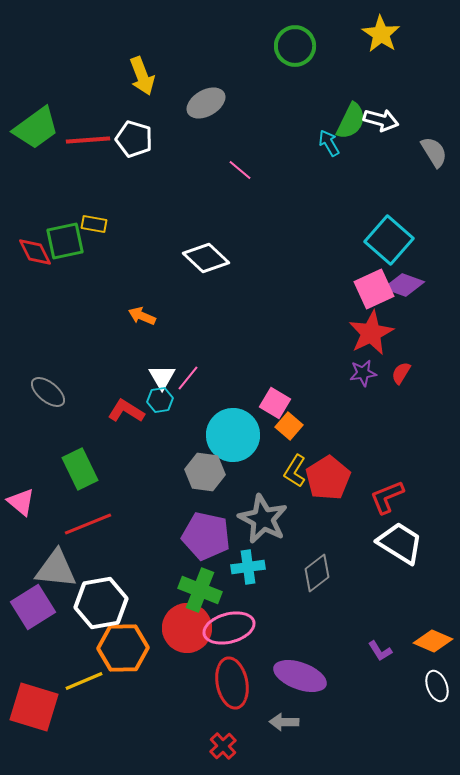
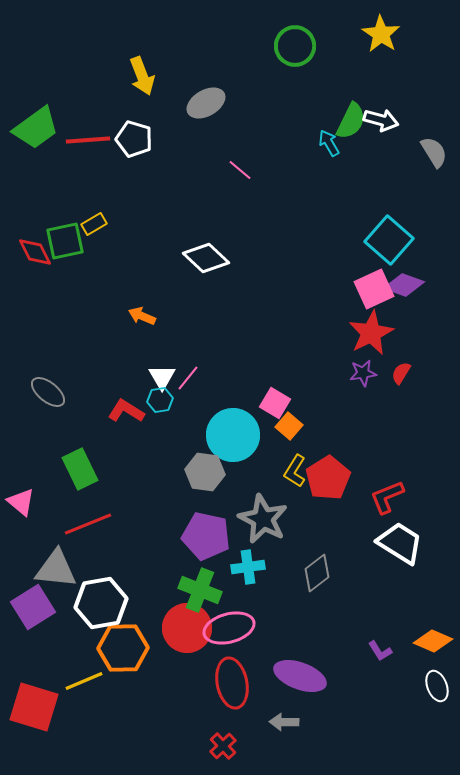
yellow rectangle at (94, 224): rotated 40 degrees counterclockwise
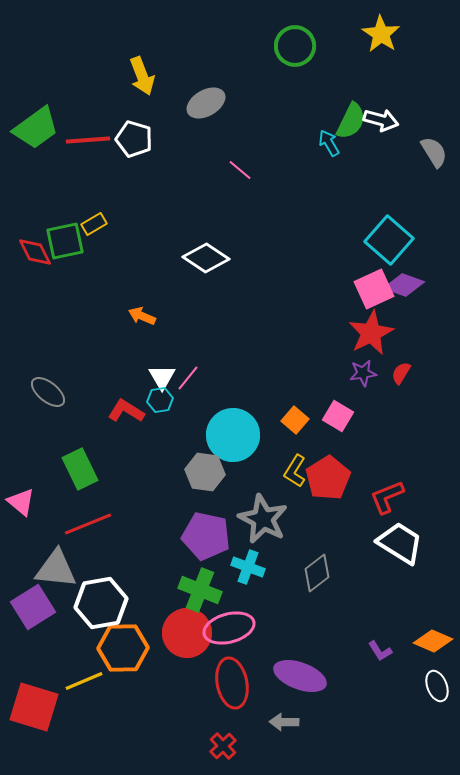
white diamond at (206, 258): rotated 9 degrees counterclockwise
pink square at (275, 403): moved 63 px right, 13 px down
orange square at (289, 426): moved 6 px right, 6 px up
cyan cross at (248, 567): rotated 28 degrees clockwise
red circle at (187, 628): moved 5 px down
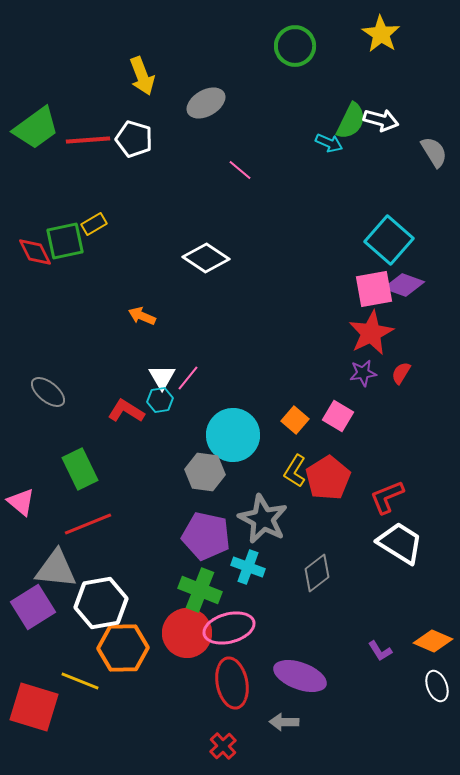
cyan arrow at (329, 143): rotated 144 degrees clockwise
pink square at (374, 289): rotated 15 degrees clockwise
yellow line at (84, 681): moved 4 px left; rotated 45 degrees clockwise
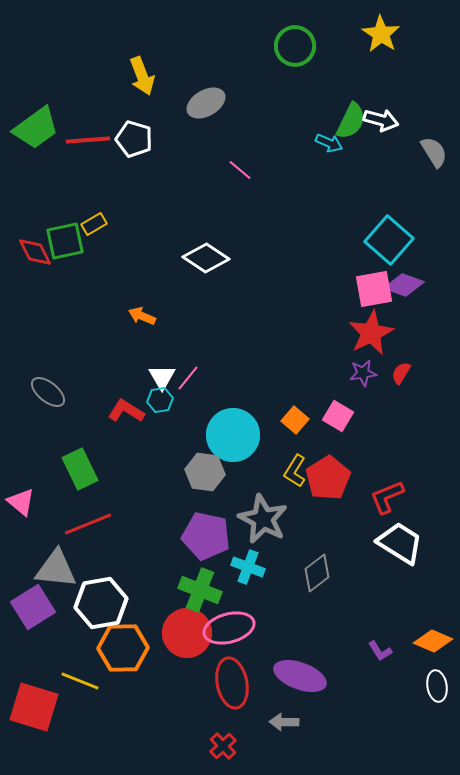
white ellipse at (437, 686): rotated 12 degrees clockwise
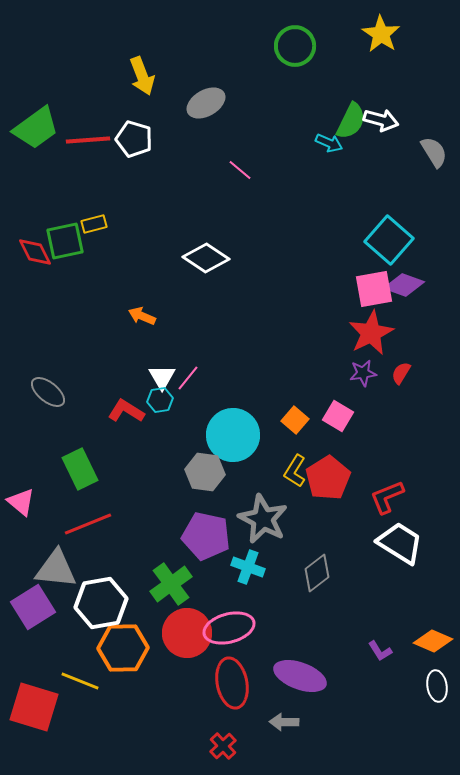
yellow rectangle at (94, 224): rotated 15 degrees clockwise
green cross at (200, 590): moved 29 px left, 6 px up; rotated 33 degrees clockwise
